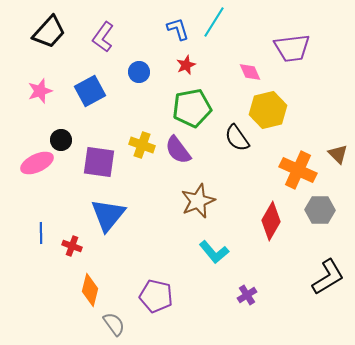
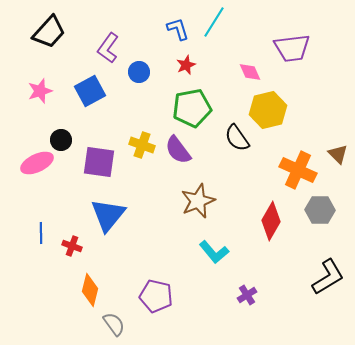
purple L-shape: moved 5 px right, 11 px down
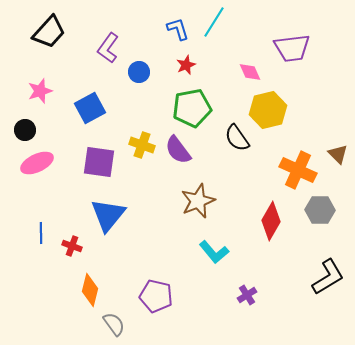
blue square: moved 17 px down
black circle: moved 36 px left, 10 px up
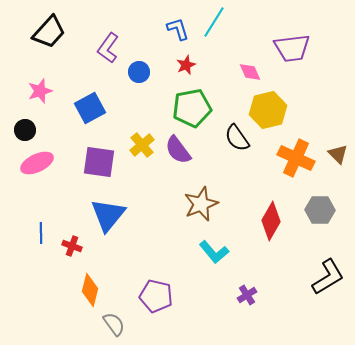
yellow cross: rotated 30 degrees clockwise
orange cross: moved 2 px left, 12 px up
brown star: moved 3 px right, 3 px down
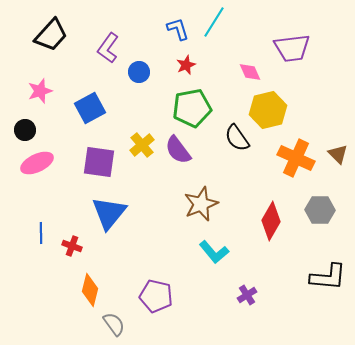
black trapezoid: moved 2 px right, 3 px down
blue triangle: moved 1 px right, 2 px up
black L-shape: rotated 36 degrees clockwise
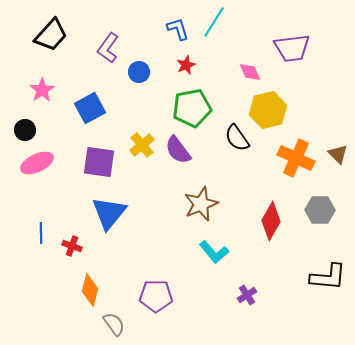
pink star: moved 2 px right, 1 px up; rotated 15 degrees counterclockwise
purple pentagon: rotated 12 degrees counterclockwise
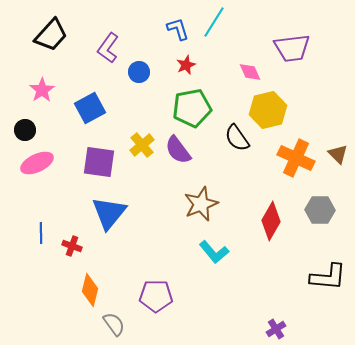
purple cross: moved 29 px right, 34 px down
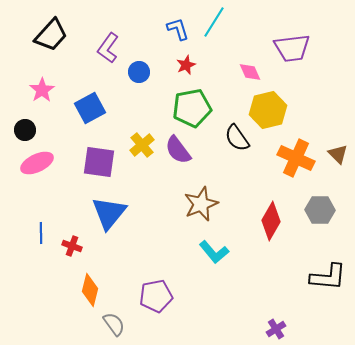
purple pentagon: rotated 12 degrees counterclockwise
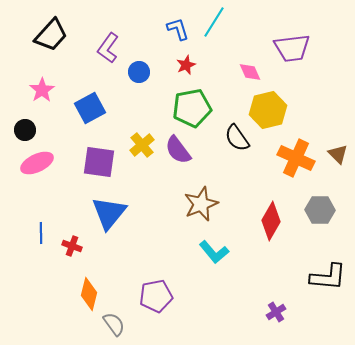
orange diamond: moved 1 px left, 4 px down
purple cross: moved 17 px up
